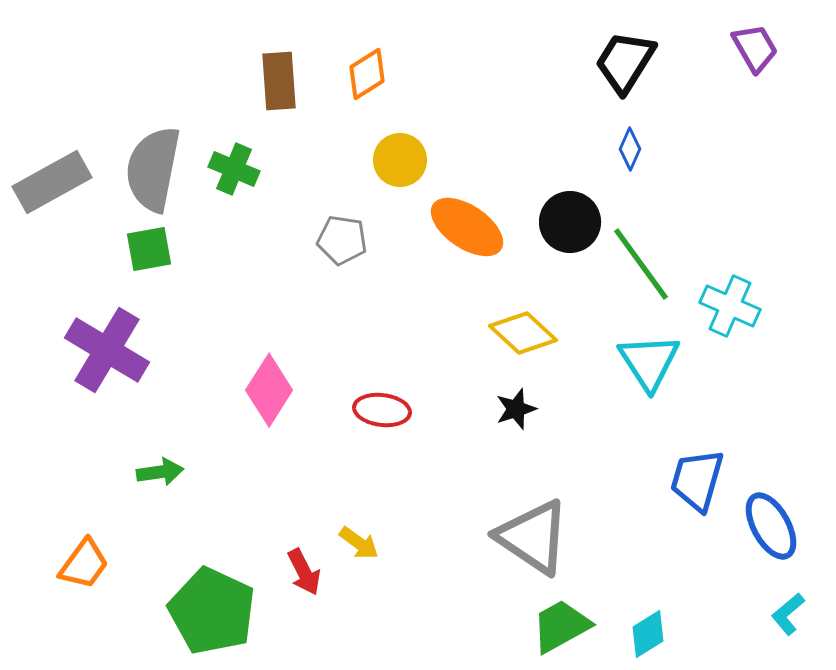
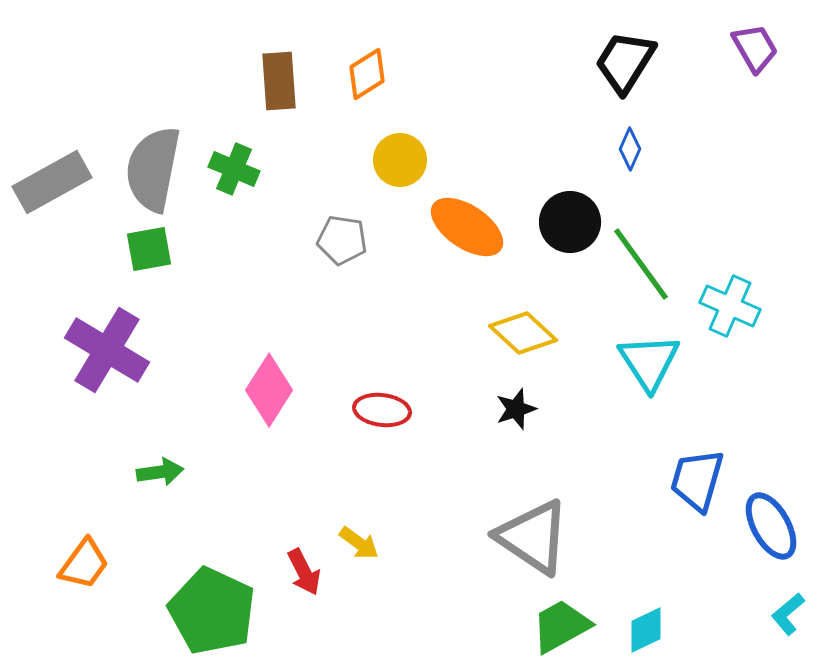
cyan diamond: moved 2 px left, 4 px up; rotated 6 degrees clockwise
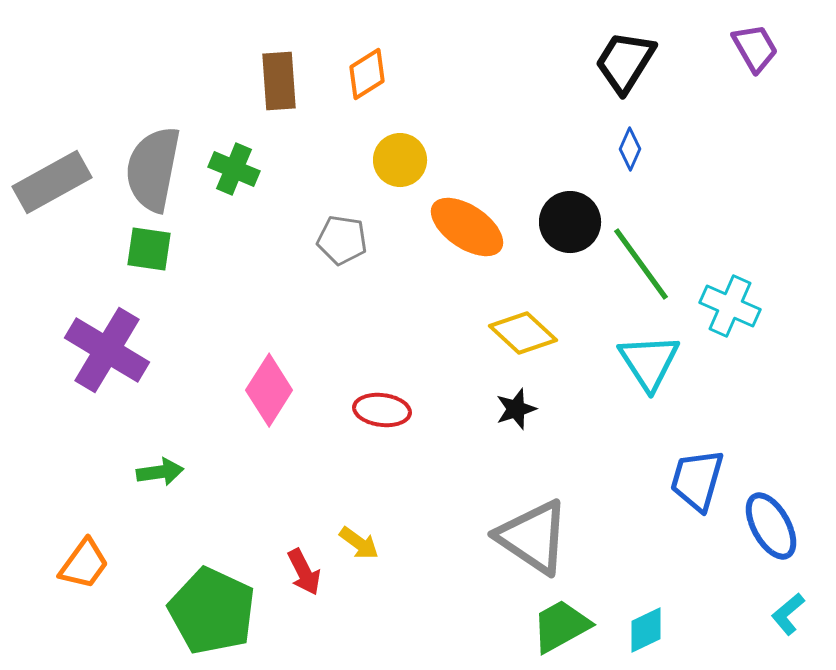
green square: rotated 18 degrees clockwise
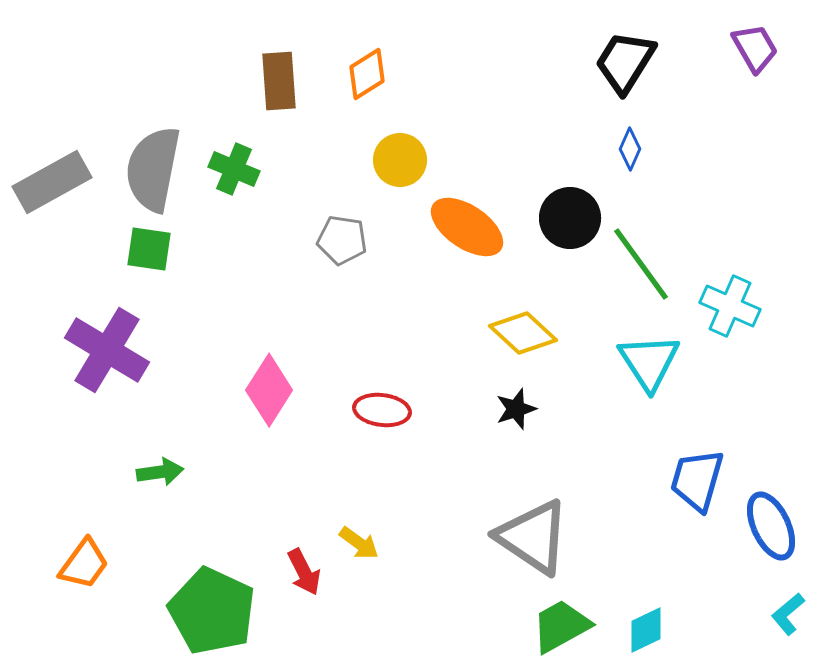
black circle: moved 4 px up
blue ellipse: rotated 4 degrees clockwise
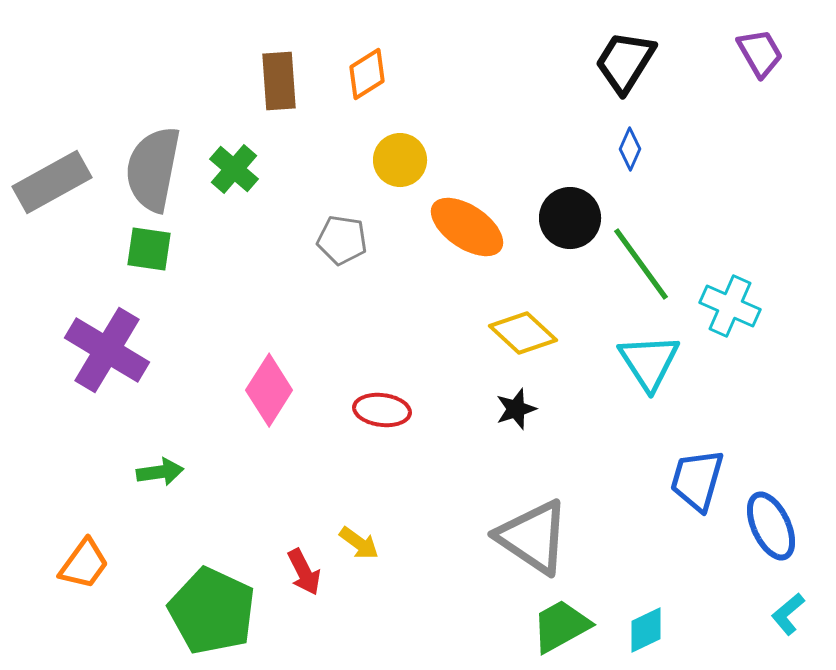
purple trapezoid: moved 5 px right, 5 px down
green cross: rotated 18 degrees clockwise
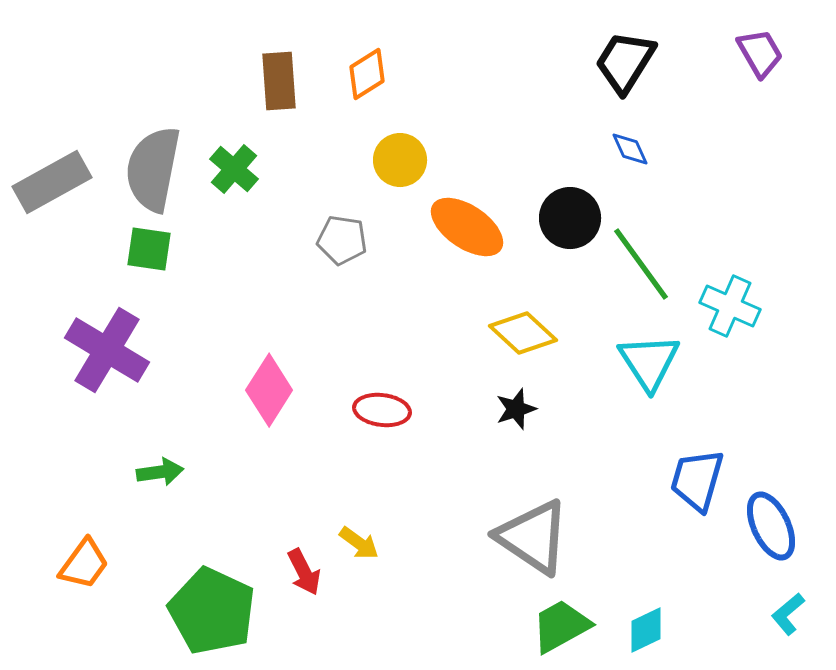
blue diamond: rotated 48 degrees counterclockwise
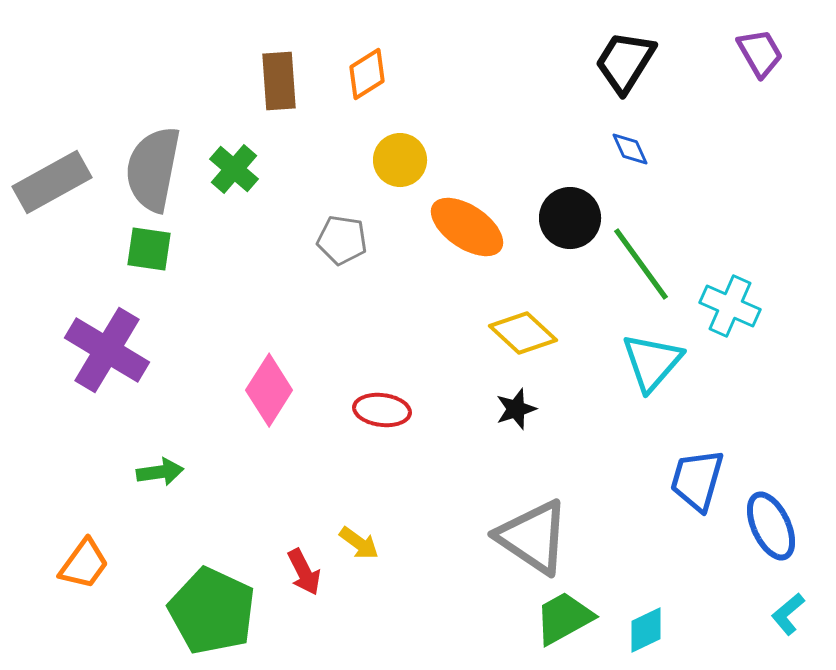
cyan triangle: moved 3 px right; rotated 14 degrees clockwise
green trapezoid: moved 3 px right, 8 px up
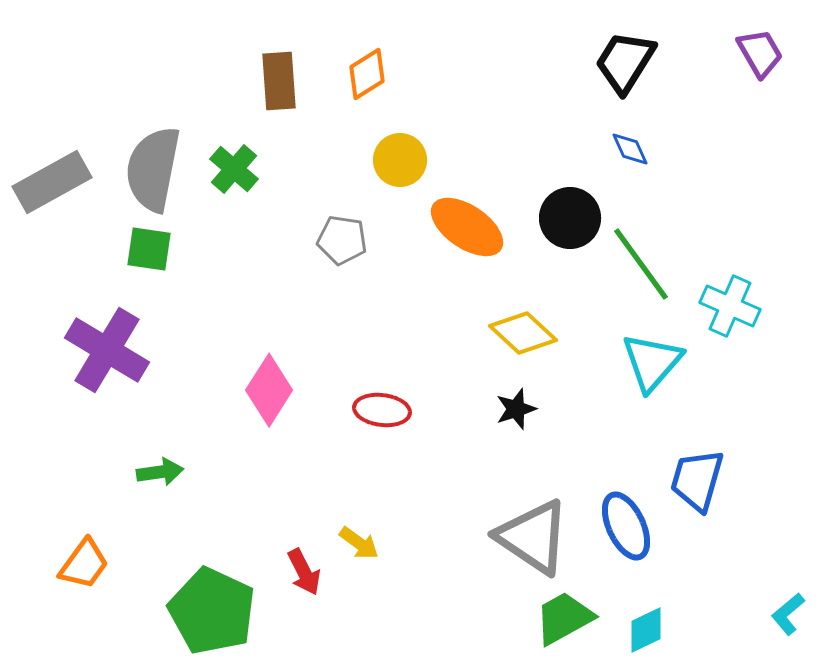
blue ellipse: moved 145 px left
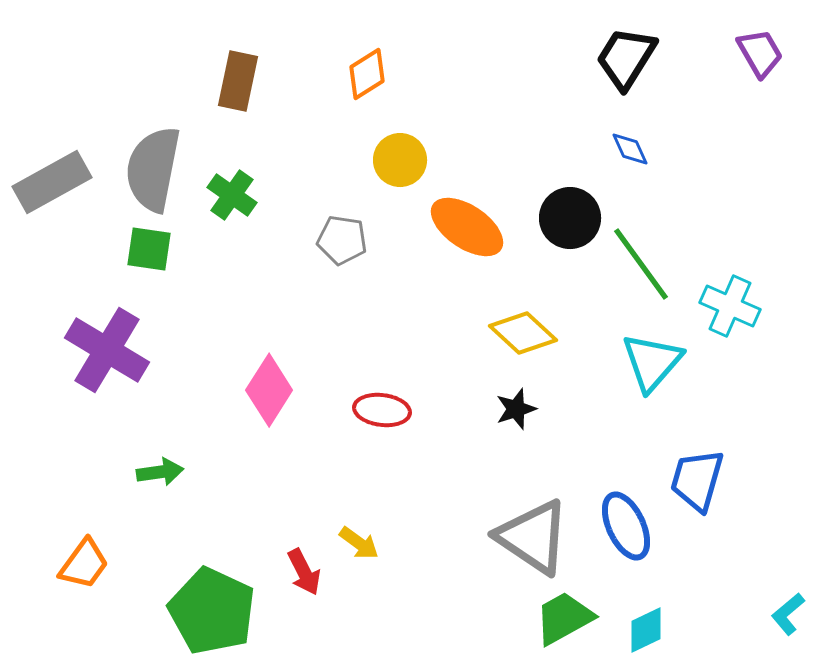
black trapezoid: moved 1 px right, 4 px up
brown rectangle: moved 41 px left; rotated 16 degrees clockwise
green cross: moved 2 px left, 26 px down; rotated 6 degrees counterclockwise
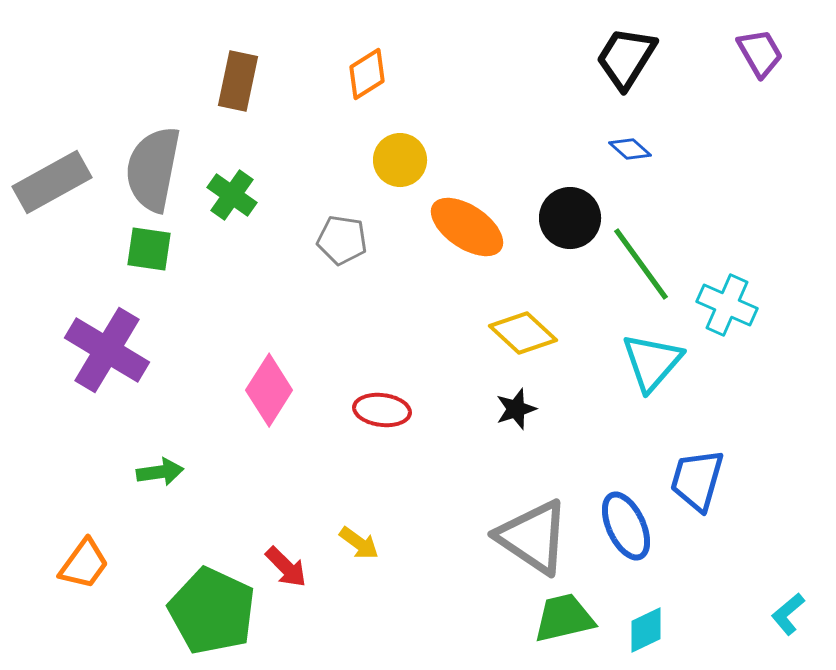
blue diamond: rotated 24 degrees counterclockwise
cyan cross: moved 3 px left, 1 px up
red arrow: moved 18 px left, 5 px up; rotated 18 degrees counterclockwise
green trapezoid: rotated 16 degrees clockwise
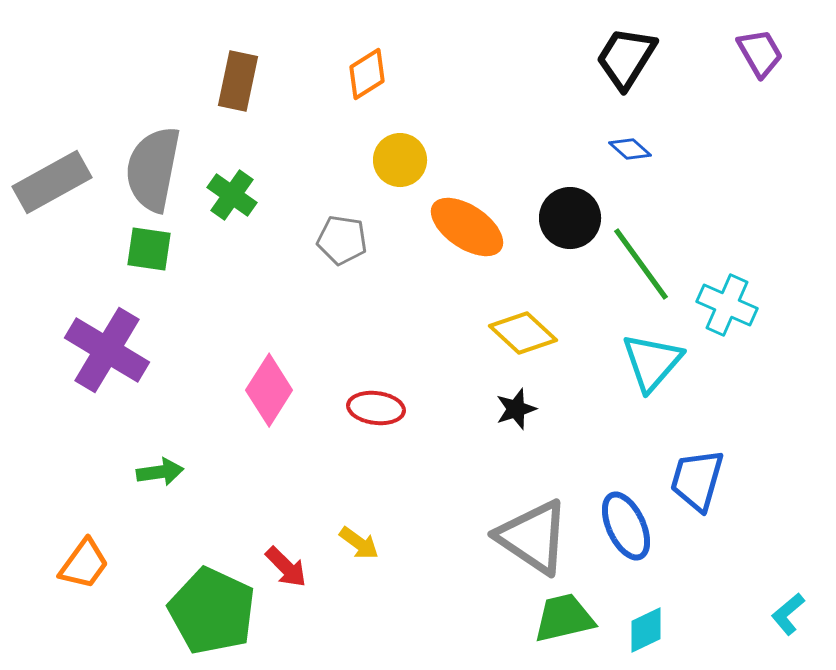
red ellipse: moved 6 px left, 2 px up
